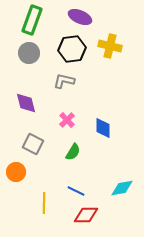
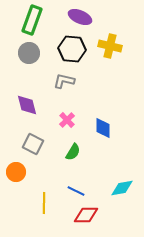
black hexagon: rotated 12 degrees clockwise
purple diamond: moved 1 px right, 2 px down
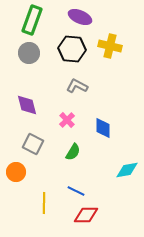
gray L-shape: moved 13 px right, 5 px down; rotated 15 degrees clockwise
cyan diamond: moved 5 px right, 18 px up
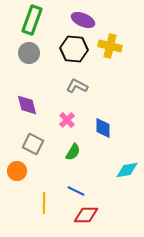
purple ellipse: moved 3 px right, 3 px down
black hexagon: moved 2 px right
orange circle: moved 1 px right, 1 px up
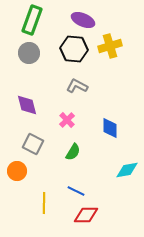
yellow cross: rotated 30 degrees counterclockwise
blue diamond: moved 7 px right
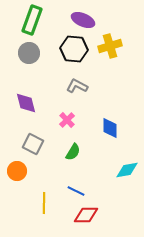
purple diamond: moved 1 px left, 2 px up
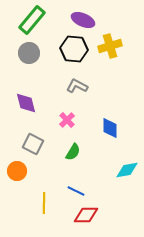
green rectangle: rotated 20 degrees clockwise
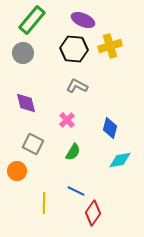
gray circle: moved 6 px left
blue diamond: rotated 15 degrees clockwise
cyan diamond: moved 7 px left, 10 px up
red diamond: moved 7 px right, 2 px up; rotated 55 degrees counterclockwise
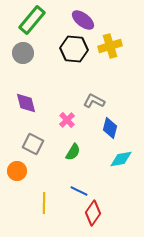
purple ellipse: rotated 15 degrees clockwise
gray L-shape: moved 17 px right, 15 px down
cyan diamond: moved 1 px right, 1 px up
blue line: moved 3 px right
